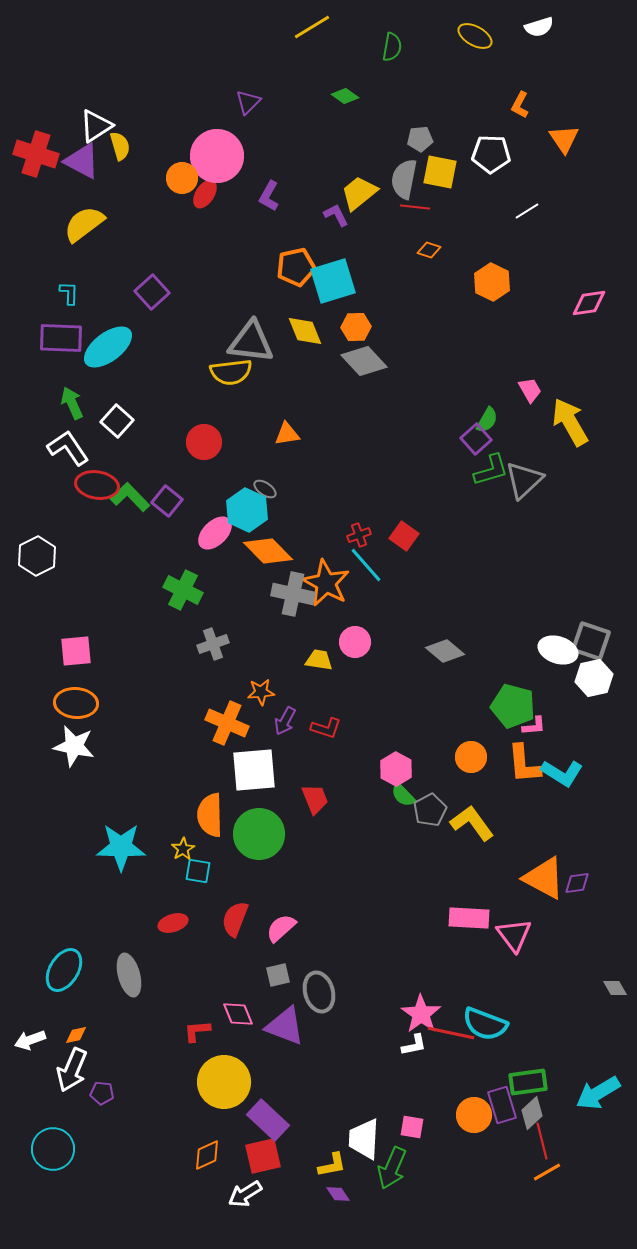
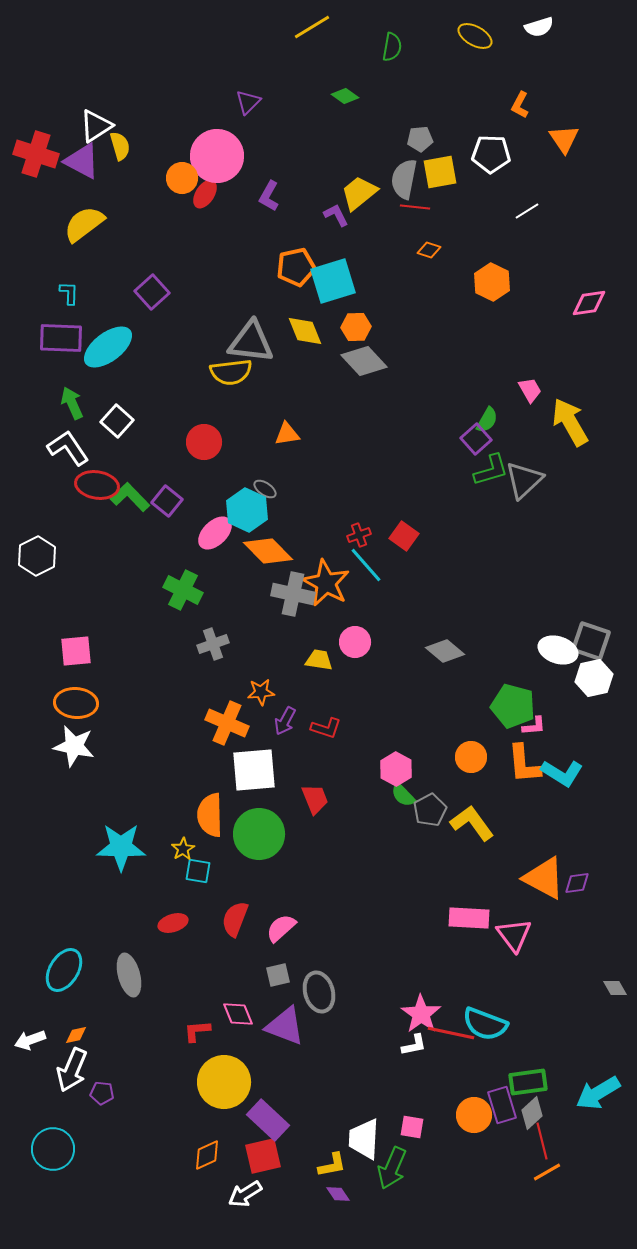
yellow square at (440, 172): rotated 21 degrees counterclockwise
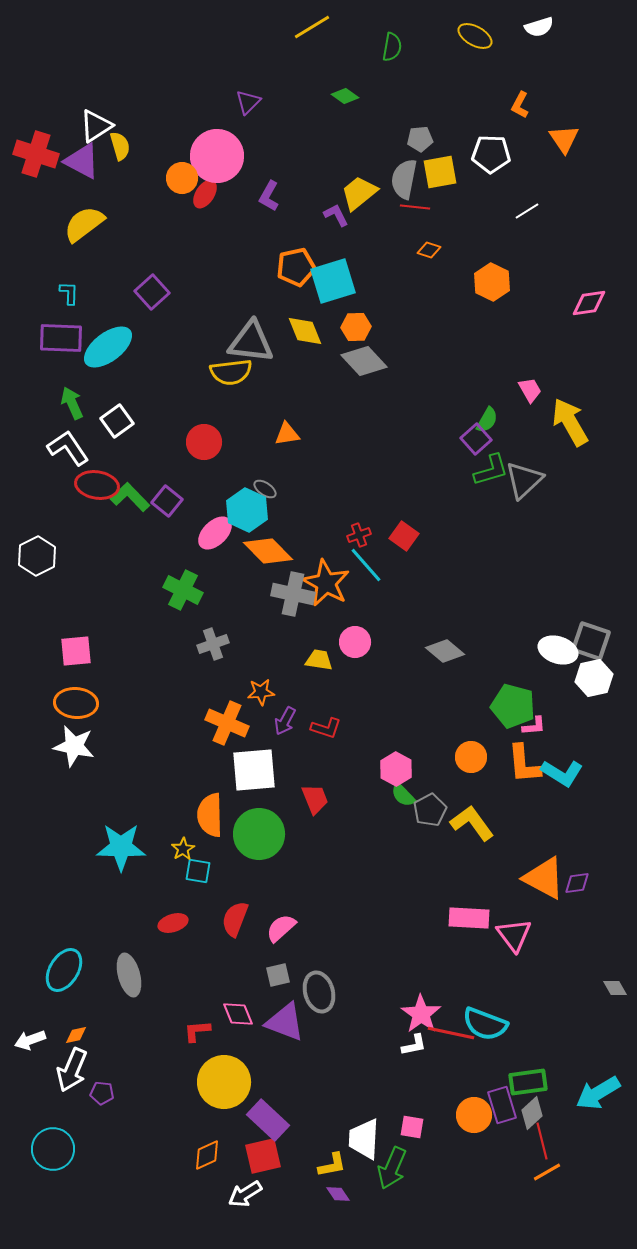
white square at (117, 421): rotated 12 degrees clockwise
purple triangle at (285, 1026): moved 4 px up
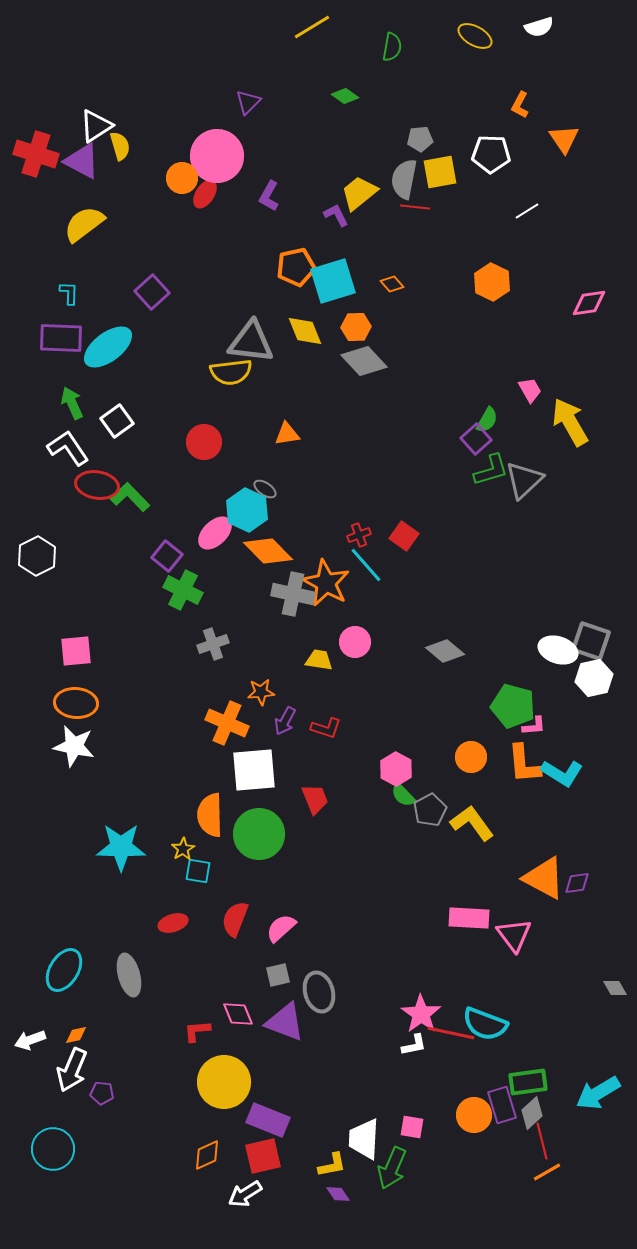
orange diamond at (429, 250): moved 37 px left, 34 px down; rotated 30 degrees clockwise
purple square at (167, 501): moved 55 px down
purple rectangle at (268, 1120): rotated 21 degrees counterclockwise
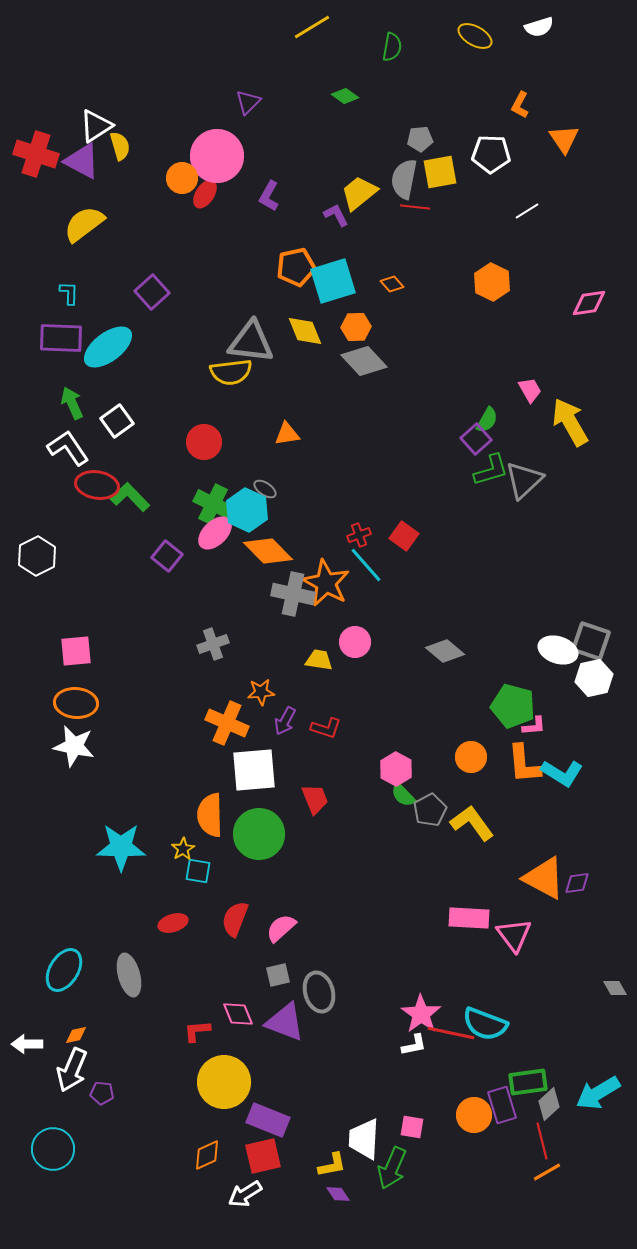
green cross at (183, 590): moved 30 px right, 86 px up
white arrow at (30, 1040): moved 3 px left, 4 px down; rotated 20 degrees clockwise
gray diamond at (532, 1113): moved 17 px right, 9 px up
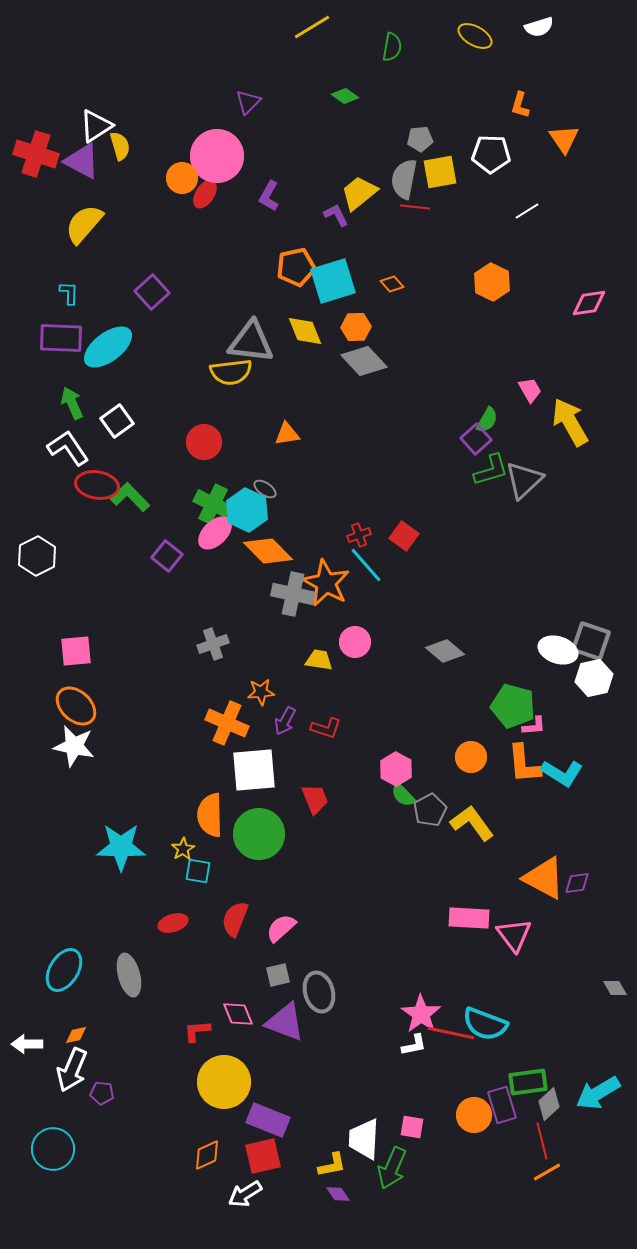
orange L-shape at (520, 105): rotated 12 degrees counterclockwise
yellow semicircle at (84, 224): rotated 12 degrees counterclockwise
orange ellipse at (76, 703): moved 3 px down; rotated 39 degrees clockwise
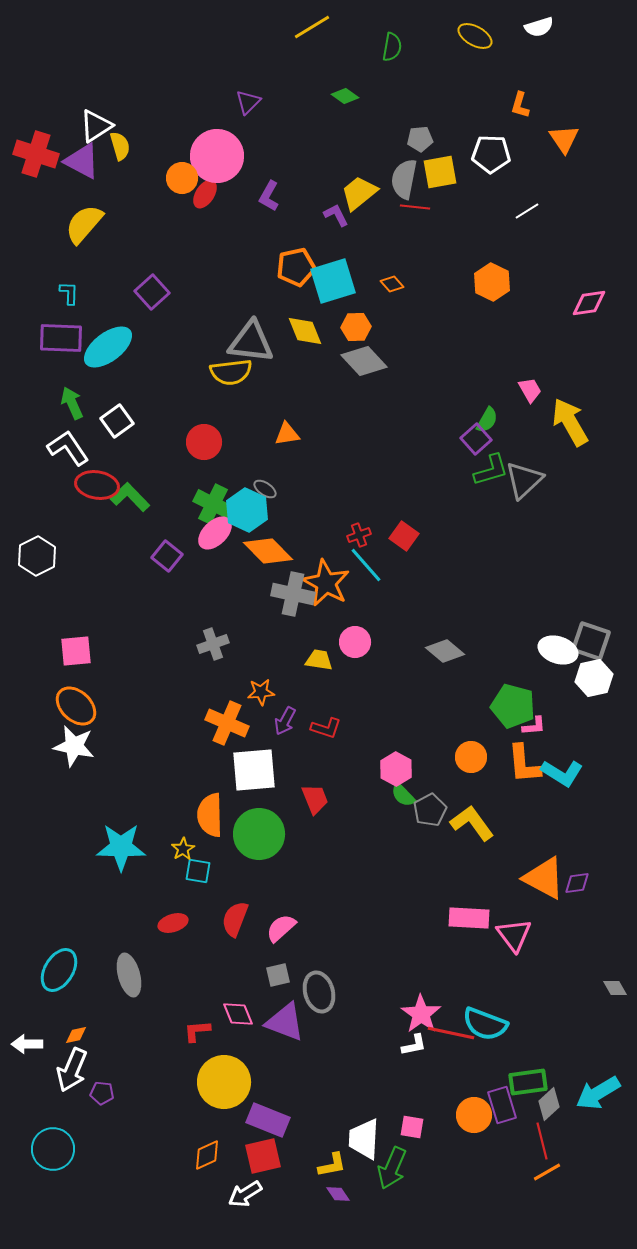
cyan ellipse at (64, 970): moved 5 px left
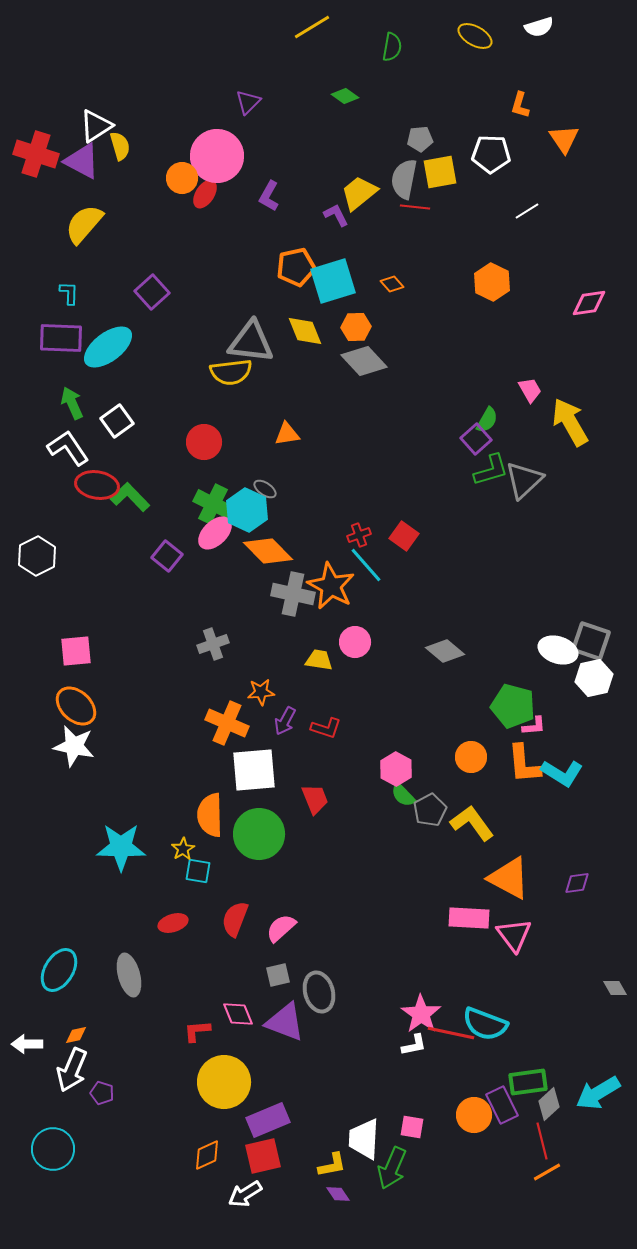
orange star at (326, 583): moved 5 px right, 3 px down
orange triangle at (544, 878): moved 35 px left
purple pentagon at (102, 1093): rotated 10 degrees clockwise
purple rectangle at (502, 1105): rotated 9 degrees counterclockwise
purple rectangle at (268, 1120): rotated 45 degrees counterclockwise
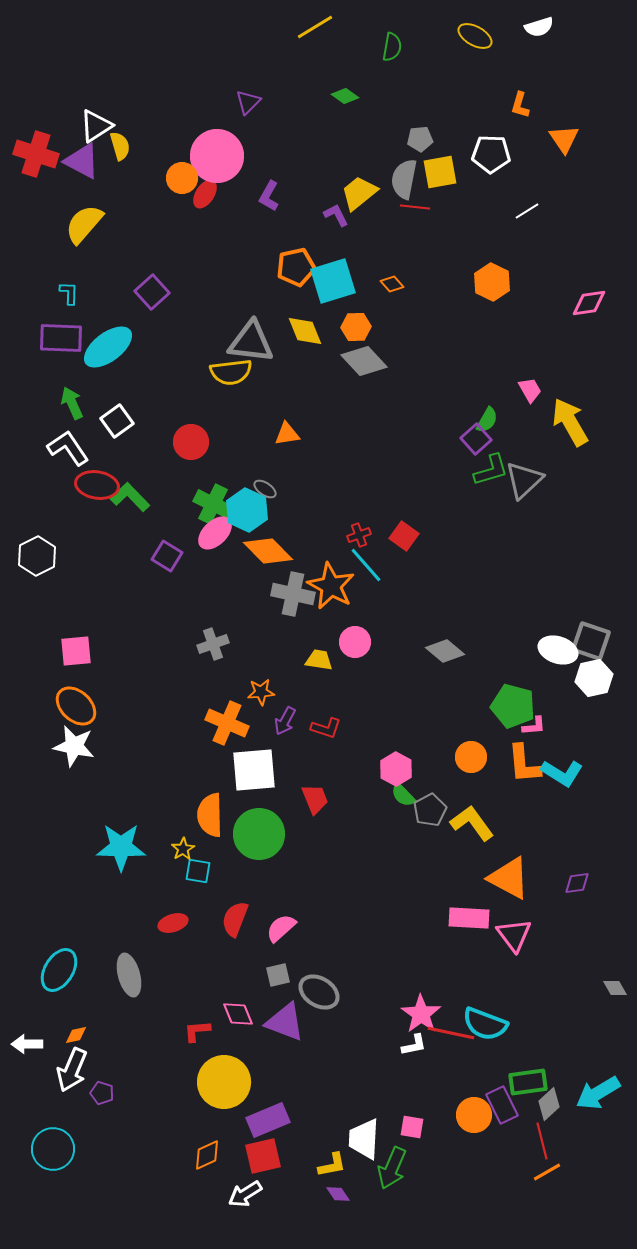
yellow line at (312, 27): moved 3 px right
red circle at (204, 442): moved 13 px left
purple square at (167, 556): rotated 8 degrees counterclockwise
gray ellipse at (319, 992): rotated 42 degrees counterclockwise
